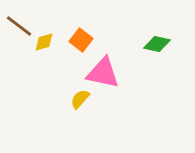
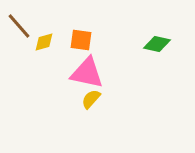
brown line: rotated 12 degrees clockwise
orange square: rotated 30 degrees counterclockwise
pink triangle: moved 16 px left
yellow semicircle: moved 11 px right
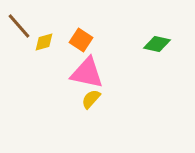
orange square: rotated 25 degrees clockwise
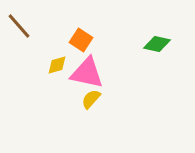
yellow diamond: moved 13 px right, 23 px down
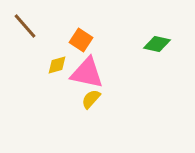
brown line: moved 6 px right
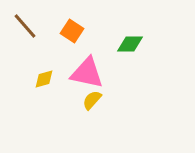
orange square: moved 9 px left, 9 px up
green diamond: moved 27 px left; rotated 12 degrees counterclockwise
yellow diamond: moved 13 px left, 14 px down
yellow semicircle: moved 1 px right, 1 px down
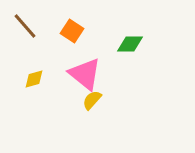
pink triangle: moved 2 px left, 1 px down; rotated 27 degrees clockwise
yellow diamond: moved 10 px left
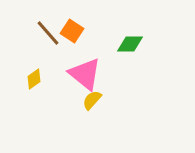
brown line: moved 23 px right, 7 px down
yellow diamond: rotated 20 degrees counterclockwise
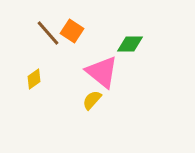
pink triangle: moved 17 px right, 2 px up
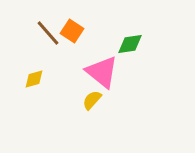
green diamond: rotated 8 degrees counterclockwise
yellow diamond: rotated 20 degrees clockwise
